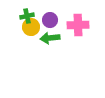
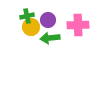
purple circle: moved 2 px left
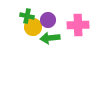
green cross: rotated 24 degrees clockwise
yellow circle: moved 2 px right
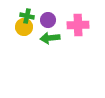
yellow circle: moved 9 px left
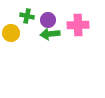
yellow circle: moved 13 px left, 6 px down
green arrow: moved 4 px up
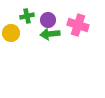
green cross: rotated 24 degrees counterclockwise
pink cross: rotated 20 degrees clockwise
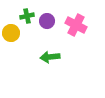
purple circle: moved 1 px left, 1 px down
pink cross: moved 2 px left; rotated 10 degrees clockwise
green arrow: moved 23 px down
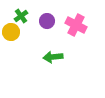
green cross: moved 6 px left; rotated 24 degrees counterclockwise
yellow circle: moved 1 px up
green arrow: moved 3 px right
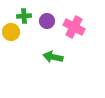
green cross: moved 3 px right; rotated 32 degrees clockwise
pink cross: moved 2 px left, 2 px down
green arrow: rotated 18 degrees clockwise
